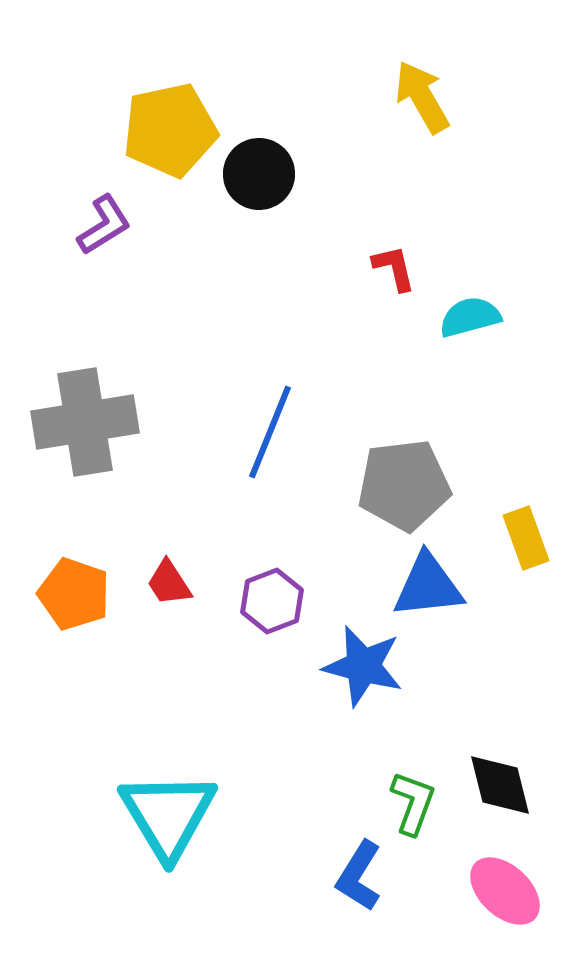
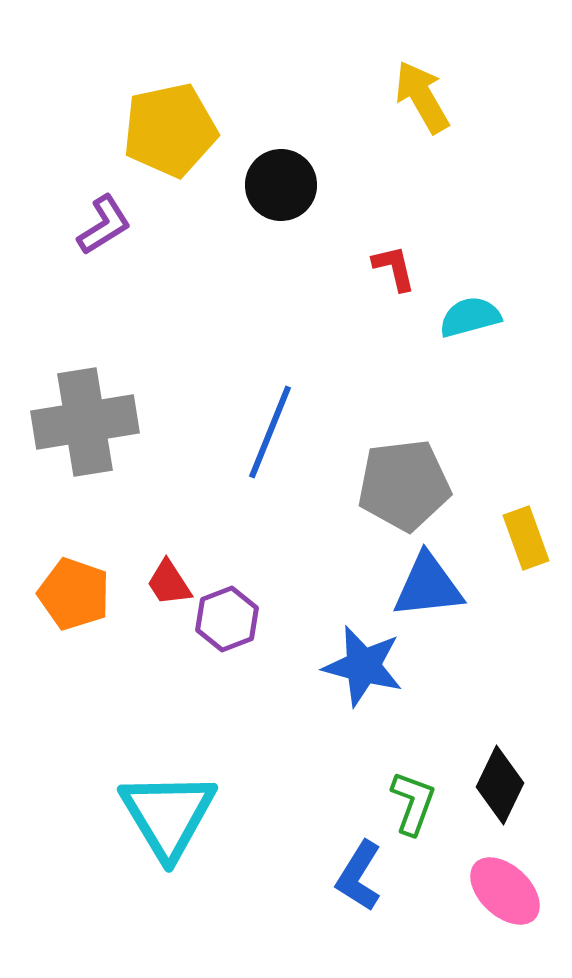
black circle: moved 22 px right, 11 px down
purple hexagon: moved 45 px left, 18 px down
black diamond: rotated 40 degrees clockwise
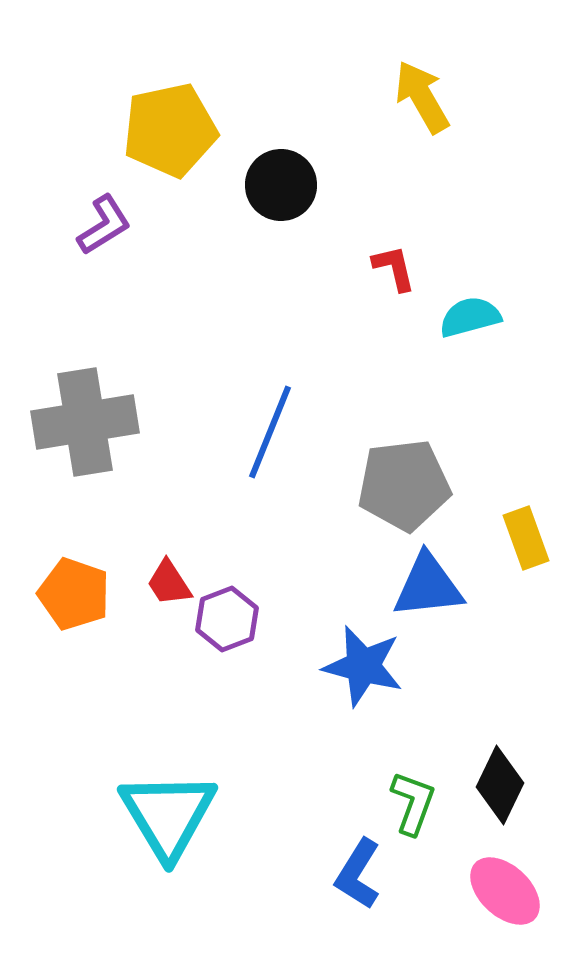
blue L-shape: moved 1 px left, 2 px up
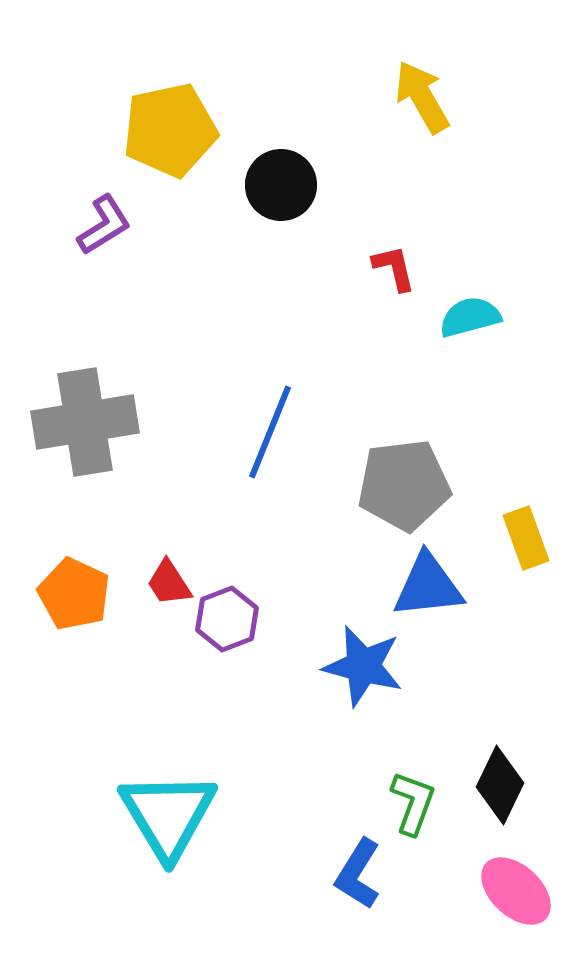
orange pentagon: rotated 6 degrees clockwise
pink ellipse: moved 11 px right
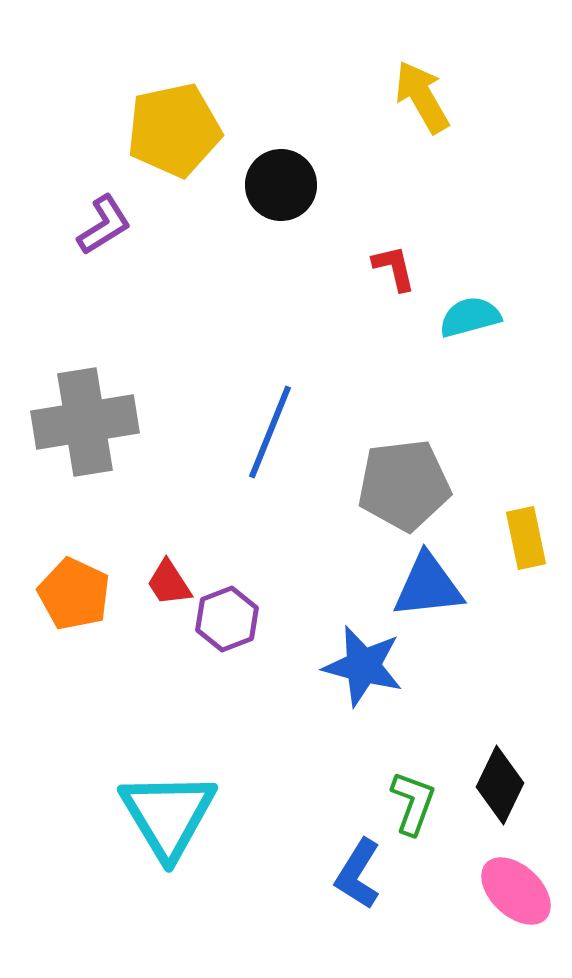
yellow pentagon: moved 4 px right
yellow rectangle: rotated 8 degrees clockwise
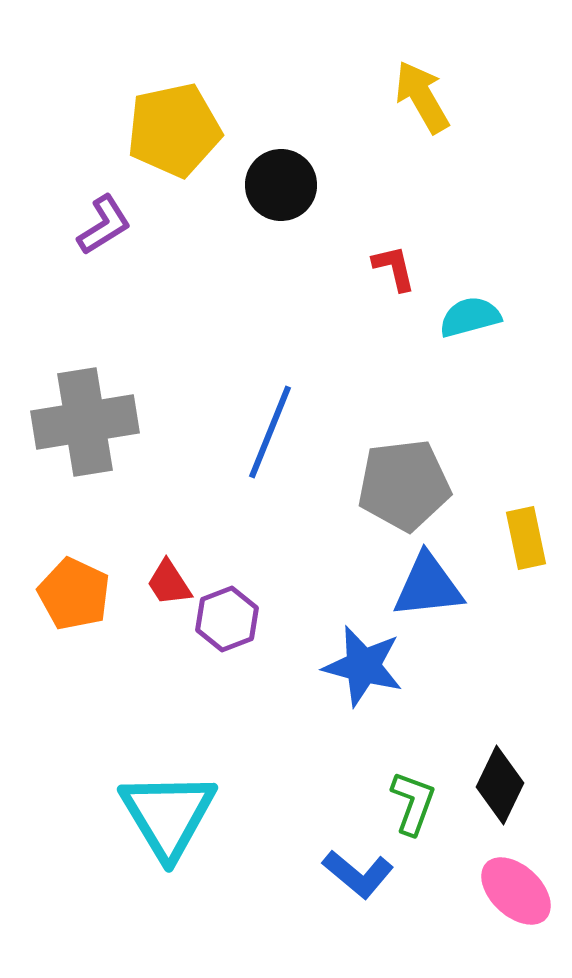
blue L-shape: rotated 82 degrees counterclockwise
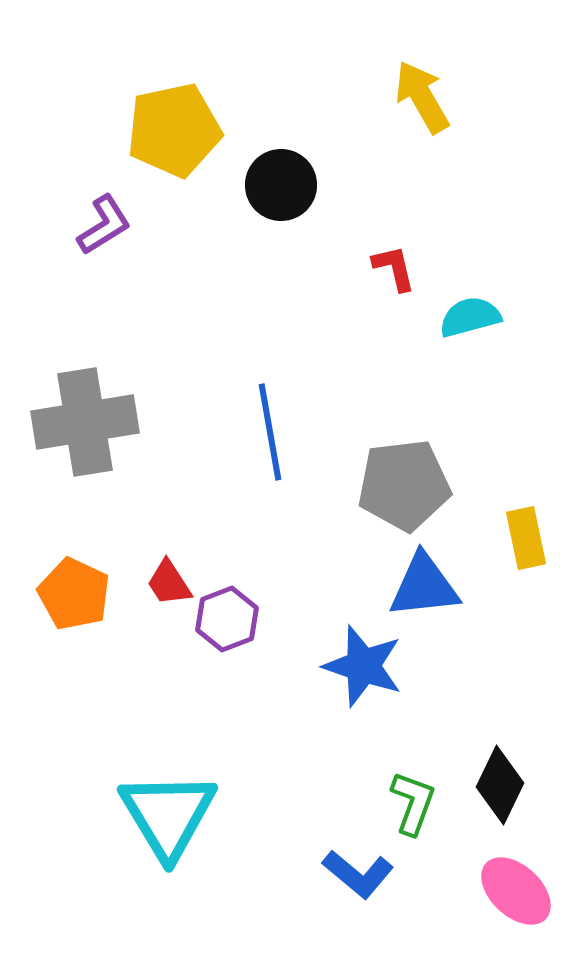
blue line: rotated 32 degrees counterclockwise
blue triangle: moved 4 px left
blue star: rotated 4 degrees clockwise
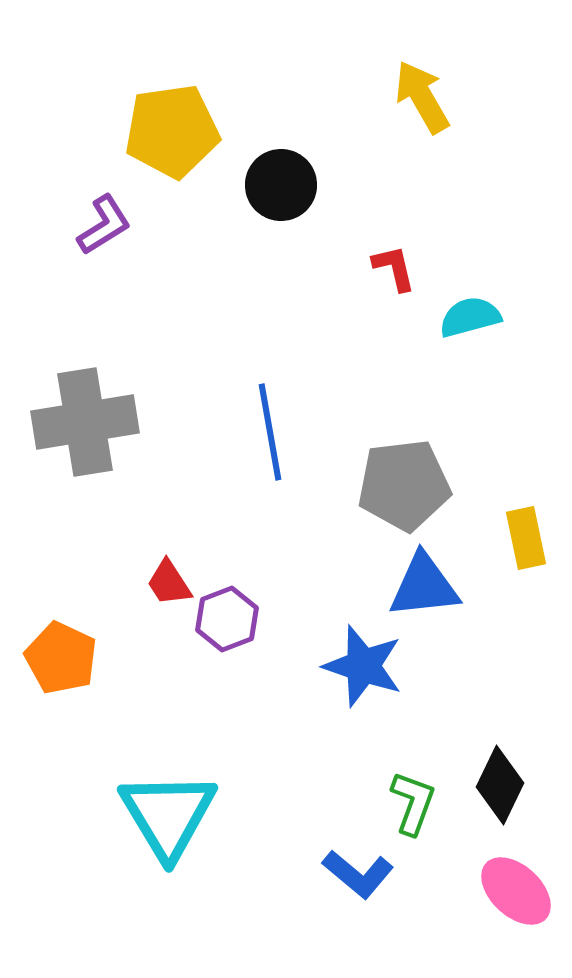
yellow pentagon: moved 2 px left, 1 px down; rotated 4 degrees clockwise
orange pentagon: moved 13 px left, 64 px down
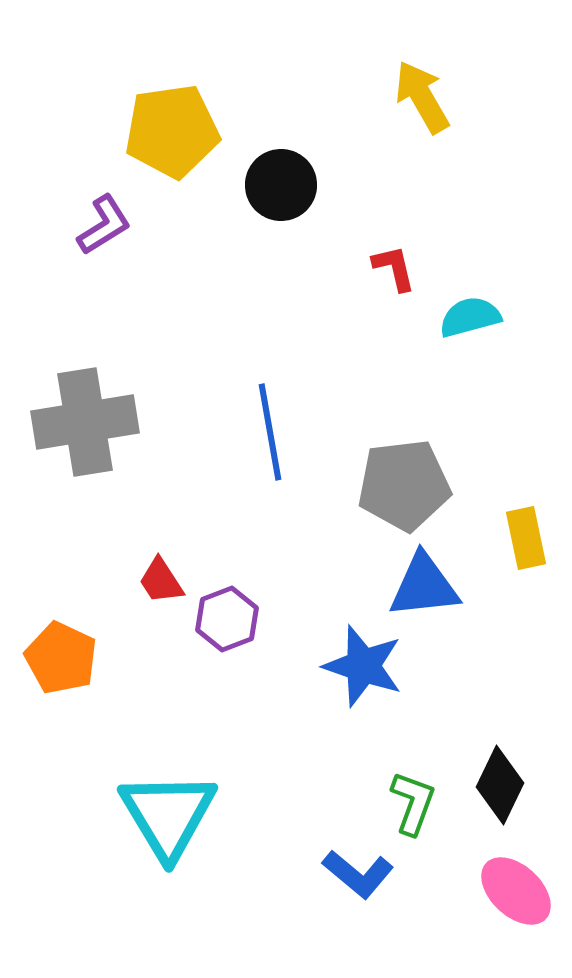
red trapezoid: moved 8 px left, 2 px up
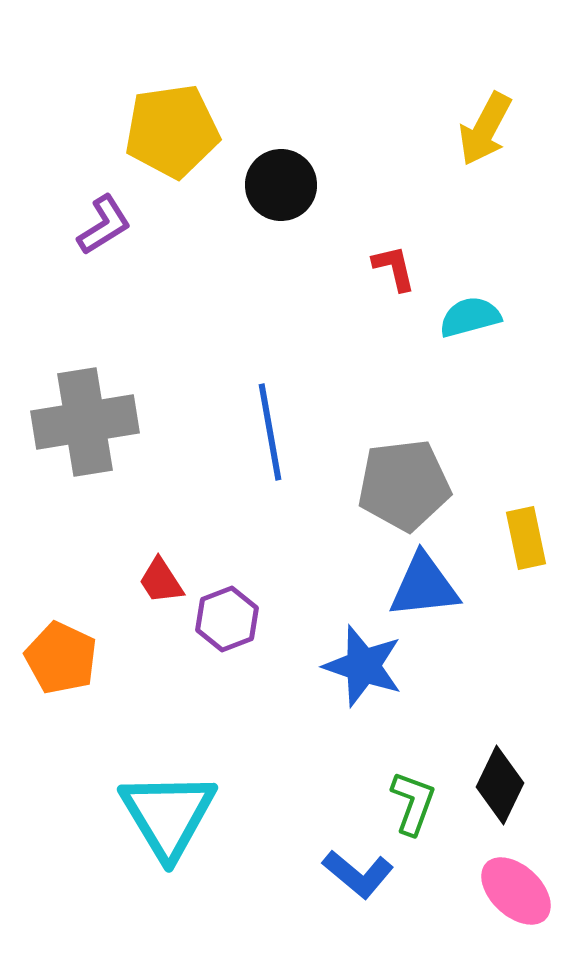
yellow arrow: moved 63 px right, 32 px down; rotated 122 degrees counterclockwise
